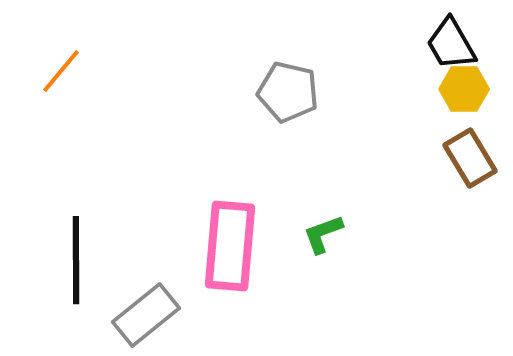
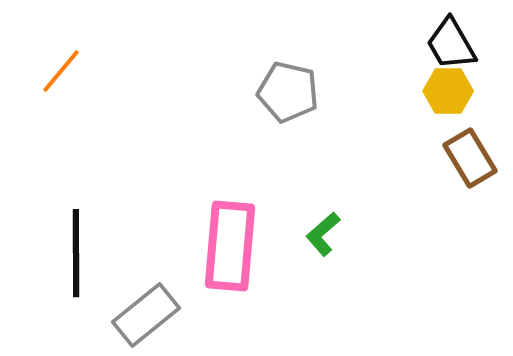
yellow hexagon: moved 16 px left, 2 px down
green L-shape: rotated 21 degrees counterclockwise
black line: moved 7 px up
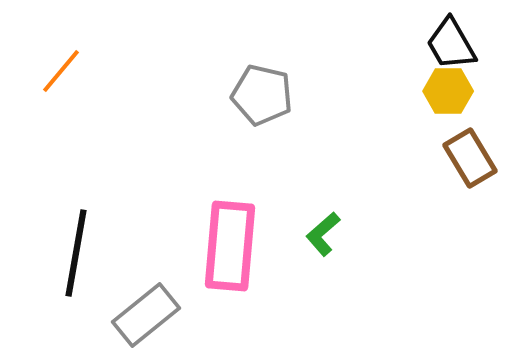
gray pentagon: moved 26 px left, 3 px down
black line: rotated 10 degrees clockwise
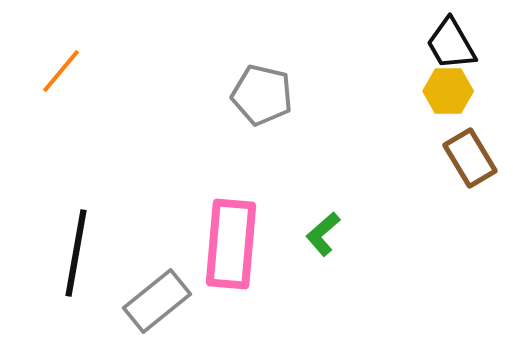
pink rectangle: moved 1 px right, 2 px up
gray rectangle: moved 11 px right, 14 px up
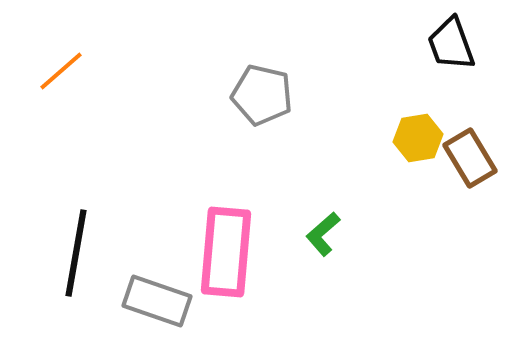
black trapezoid: rotated 10 degrees clockwise
orange line: rotated 9 degrees clockwise
yellow hexagon: moved 30 px left, 47 px down; rotated 9 degrees counterclockwise
pink rectangle: moved 5 px left, 8 px down
gray rectangle: rotated 58 degrees clockwise
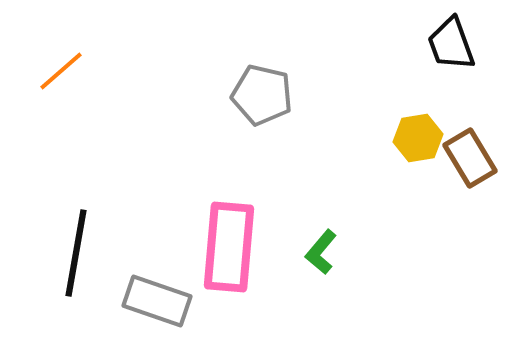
green L-shape: moved 2 px left, 18 px down; rotated 9 degrees counterclockwise
pink rectangle: moved 3 px right, 5 px up
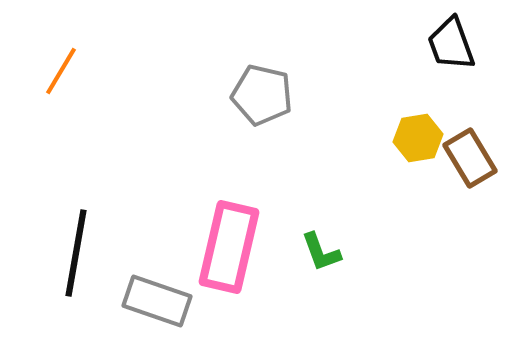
orange line: rotated 18 degrees counterclockwise
pink rectangle: rotated 8 degrees clockwise
green L-shape: rotated 60 degrees counterclockwise
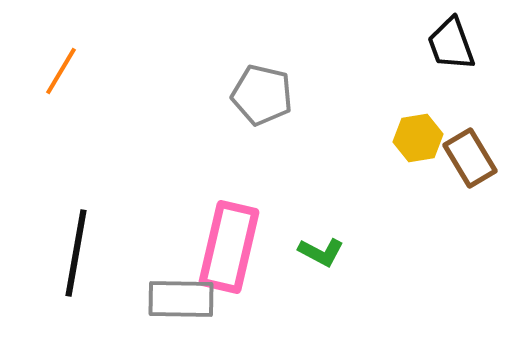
green L-shape: rotated 42 degrees counterclockwise
gray rectangle: moved 24 px right, 2 px up; rotated 18 degrees counterclockwise
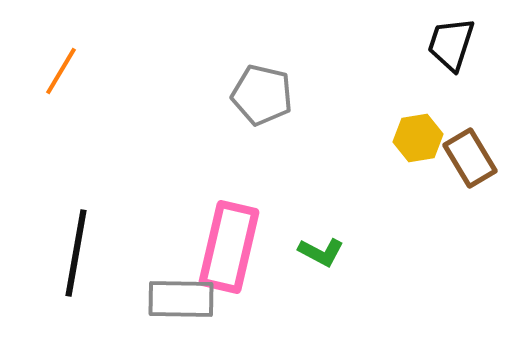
black trapezoid: rotated 38 degrees clockwise
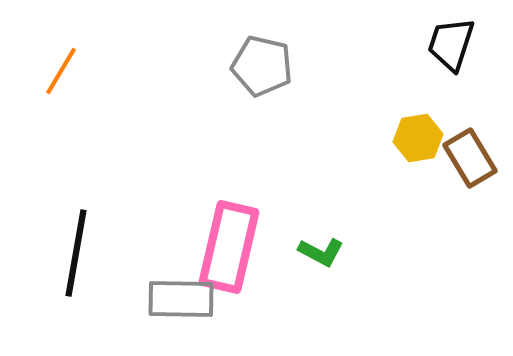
gray pentagon: moved 29 px up
